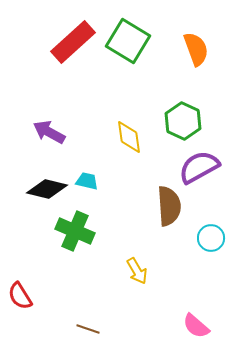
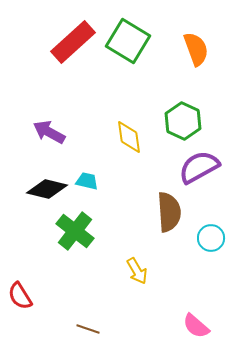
brown semicircle: moved 6 px down
green cross: rotated 15 degrees clockwise
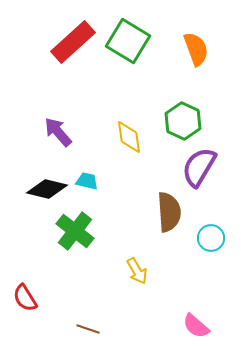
purple arrow: moved 9 px right; rotated 20 degrees clockwise
purple semicircle: rotated 30 degrees counterclockwise
red semicircle: moved 5 px right, 2 px down
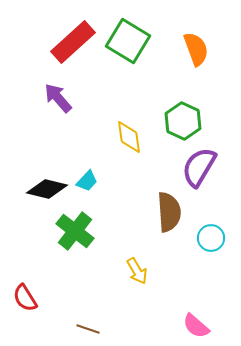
purple arrow: moved 34 px up
cyan trapezoid: rotated 120 degrees clockwise
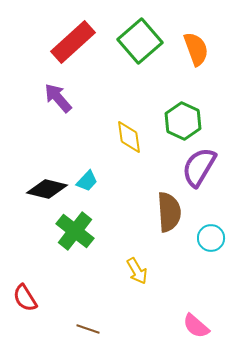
green square: moved 12 px right; rotated 18 degrees clockwise
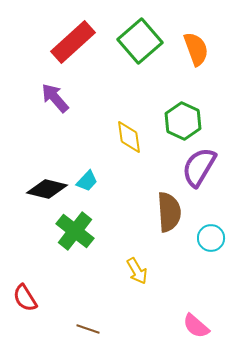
purple arrow: moved 3 px left
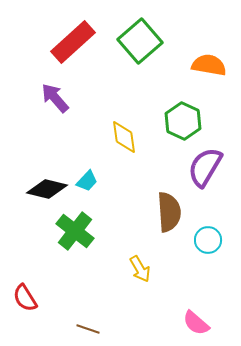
orange semicircle: moved 13 px right, 16 px down; rotated 60 degrees counterclockwise
yellow diamond: moved 5 px left
purple semicircle: moved 6 px right
cyan circle: moved 3 px left, 2 px down
yellow arrow: moved 3 px right, 2 px up
pink semicircle: moved 3 px up
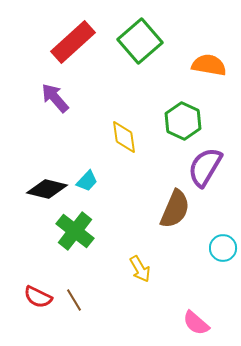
brown semicircle: moved 6 px right, 3 px up; rotated 27 degrees clockwise
cyan circle: moved 15 px right, 8 px down
red semicircle: moved 13 px right, 1 px up; rotated 32 degrees counterclockwise
brown line: moved 14 px left, 29 px up; rotated 40 degrees clockwise
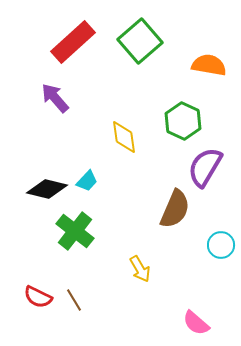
cyan circle: moved 2 px left, 3 px up
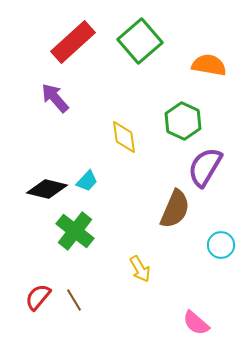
red semicircle: rotated 104 degrees clockwise
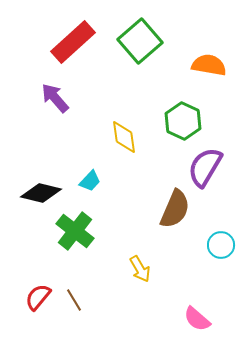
cyan trapezoid: moved 3 px right
black diamond: moved 6 px left, 4 px down
pink semicircle: moved 1 px right, 4 px up
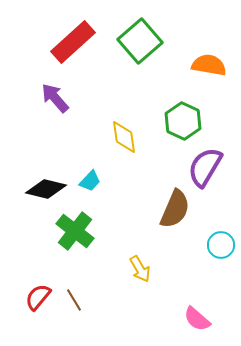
black diamond: moved 5 px right, 4 px up
